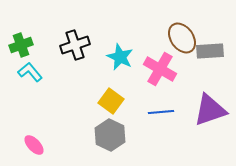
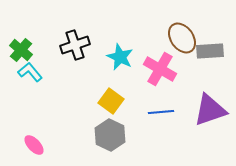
green cross: moved 5 px down; rotated 30 degrees counterclockwise
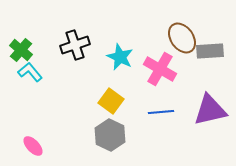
purple triangle: rotated 6 degrees clockwise
pink ellipse: moved 1 px left, 1 px down
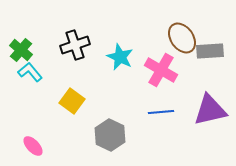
pink cross: moved 1 px right, 1 px down
yellow square: moved 39 px left
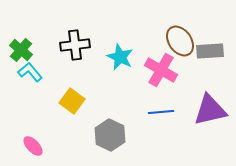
brown ellipse: moved 2 px left, 3 px down
black cross: rotated 12 degrees clockwise
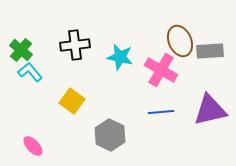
brown ellipse: rotated 12 degrees clockwise
cyan star: rotated 12 degrees counterclockwise
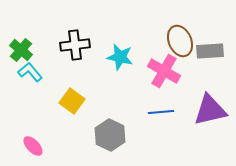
pink cross: moved 3 px right, 1 px down
